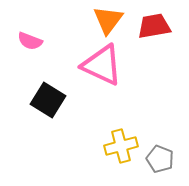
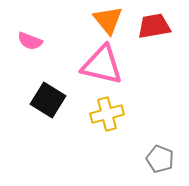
orange triangle: rotated 16 degrees counterclockwise
pink triangle: rotated 12 degrees counterclockwise
yellow cross: moved 14 px left, 32 px up
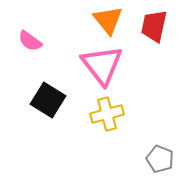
red trapezoid: rotated 68 degrees counterclockwise
pink semicircle: rotated 15 degrees clockwise
pink triangle: rotated 39 degrees clockwise
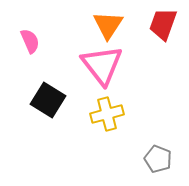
orange triangle: moved 5 px down; rotated 12 degrees clockwise
red trapezoid: moved 9 px right, 2 px up; rotated 8 degrees clockwise
pink semicircle: rotated 150 degrees counterclockwise
gray pentagon: moved 2 px left
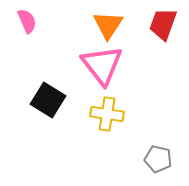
pink semicircle: moved 3 px left, 20 px up
yellow cross: rotated 24 degrees clockwise
gray pentagon: rotated 8 degrees counterclockwise
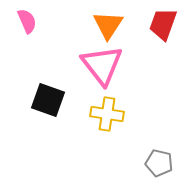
black square: rotated 12 degrees counterclockwise
gray pentagon: moved 1 px right, 4 px down
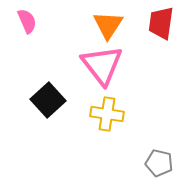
red trapezoid: moved 2 px left, 1 px up; rotated 12 degrees counterclockwise
black square: rotated 28 degrees clockwise
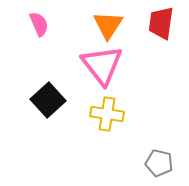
pink semicircle: moved 12 px right, 3 px down
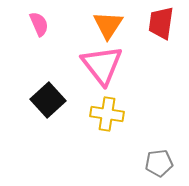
gray pentagon: rotated 20 degrees counterclockwise
